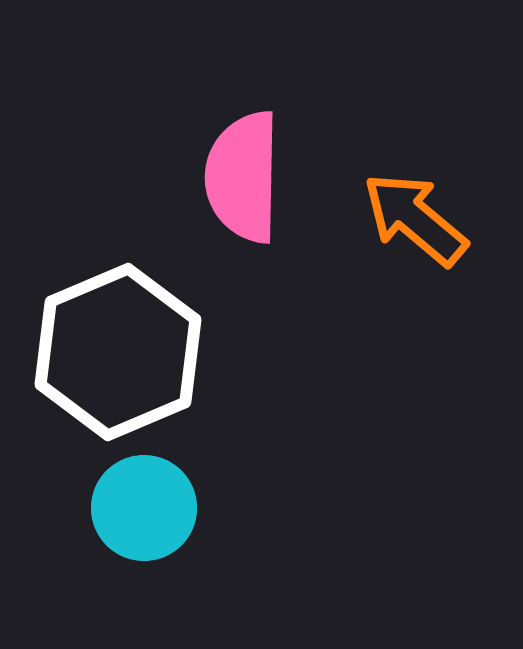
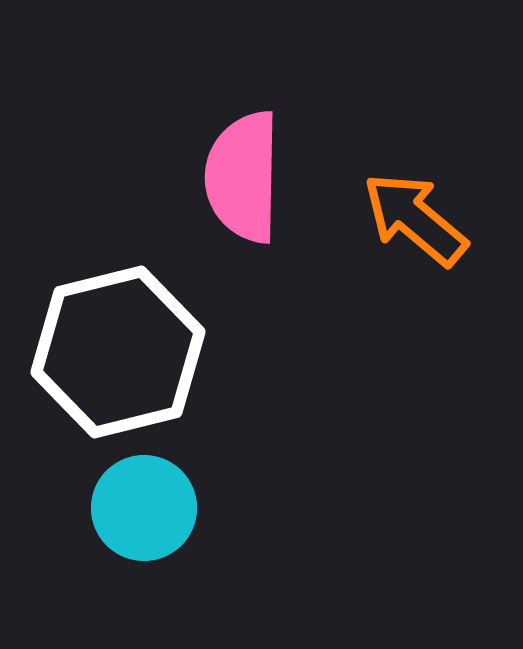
white hexagon: rotated 9 degrees clockwise
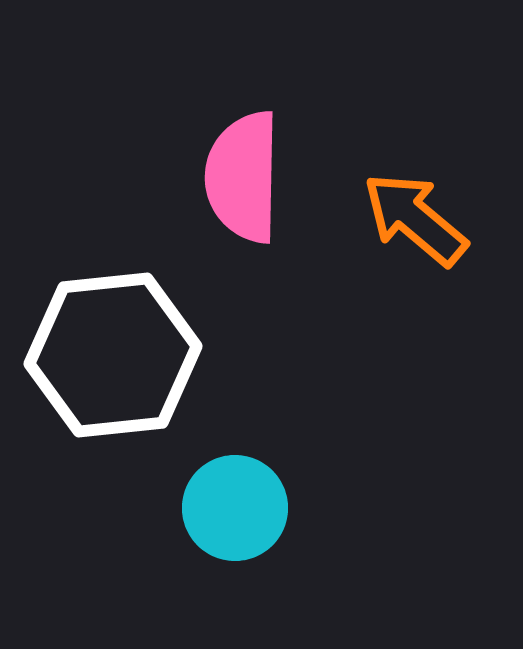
white hexagon: moved 5 px left, 3 px down; rotated 8 degrees clockwise
cyan circle: moved 91 px right
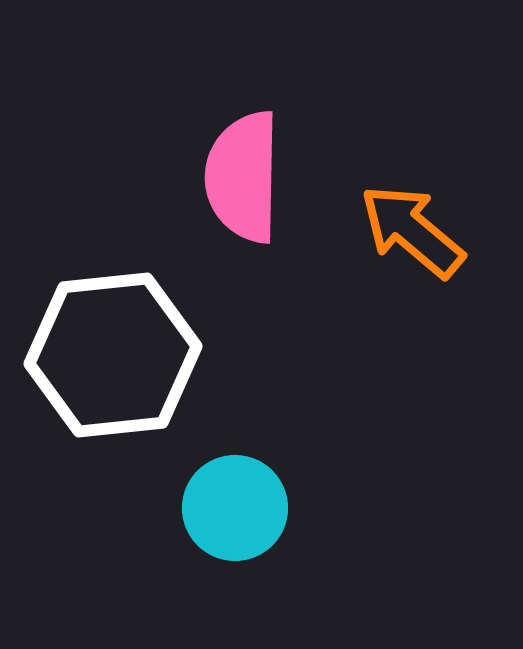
orange arrow: moved 3 px left, 12 px down
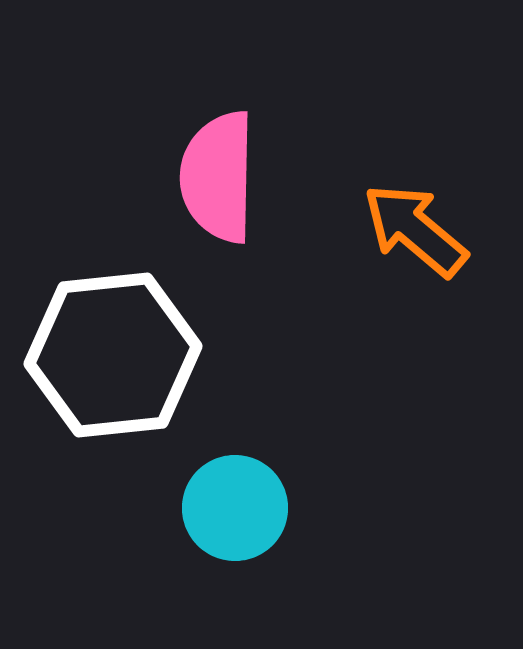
pink semicircle: moved 25 px left
orange arrow: moved 3 px right, 1 px up
